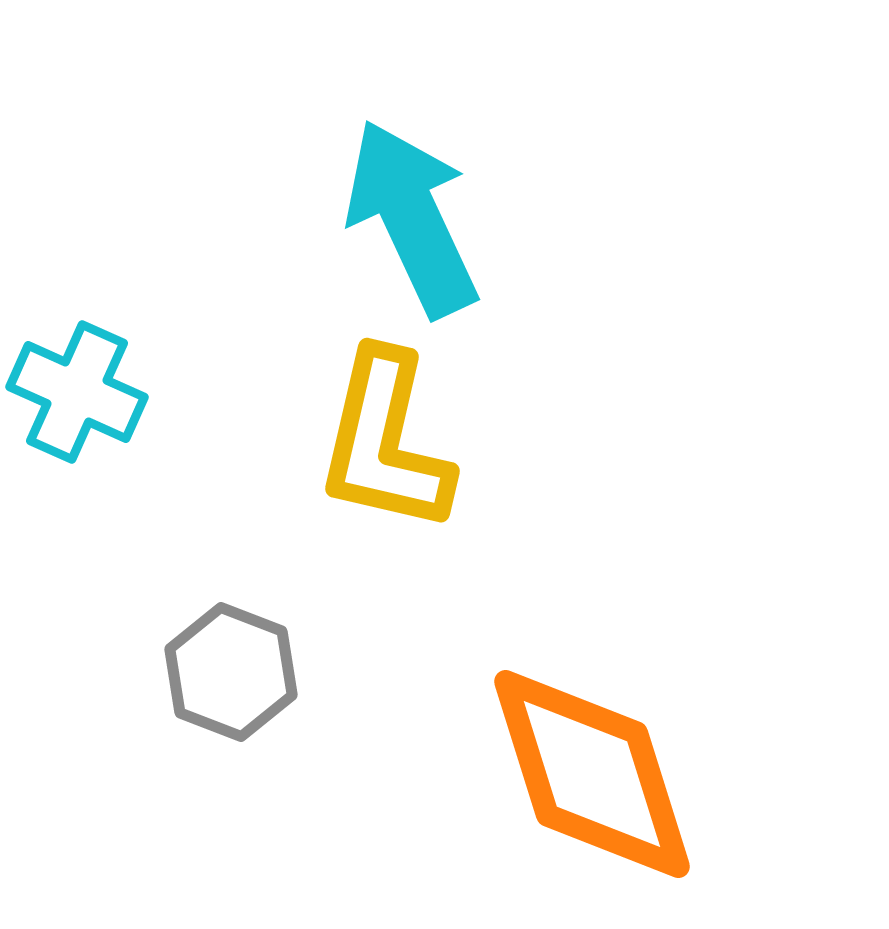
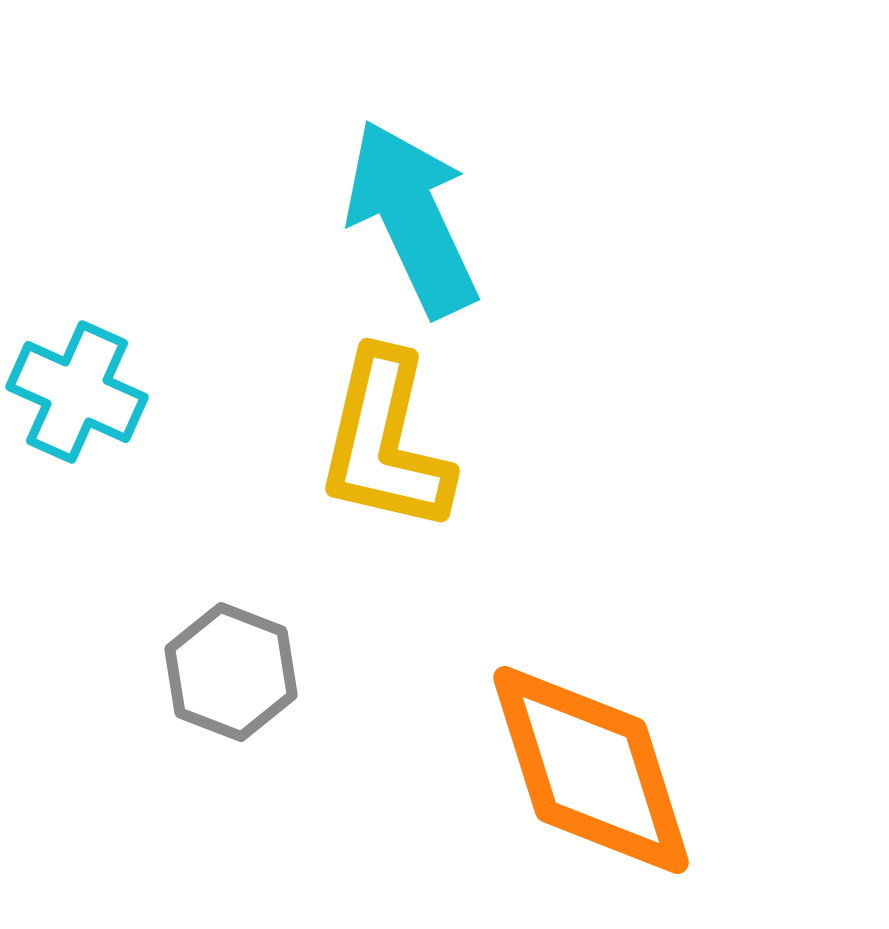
orange diamond: moved 1 px left, 4 px up
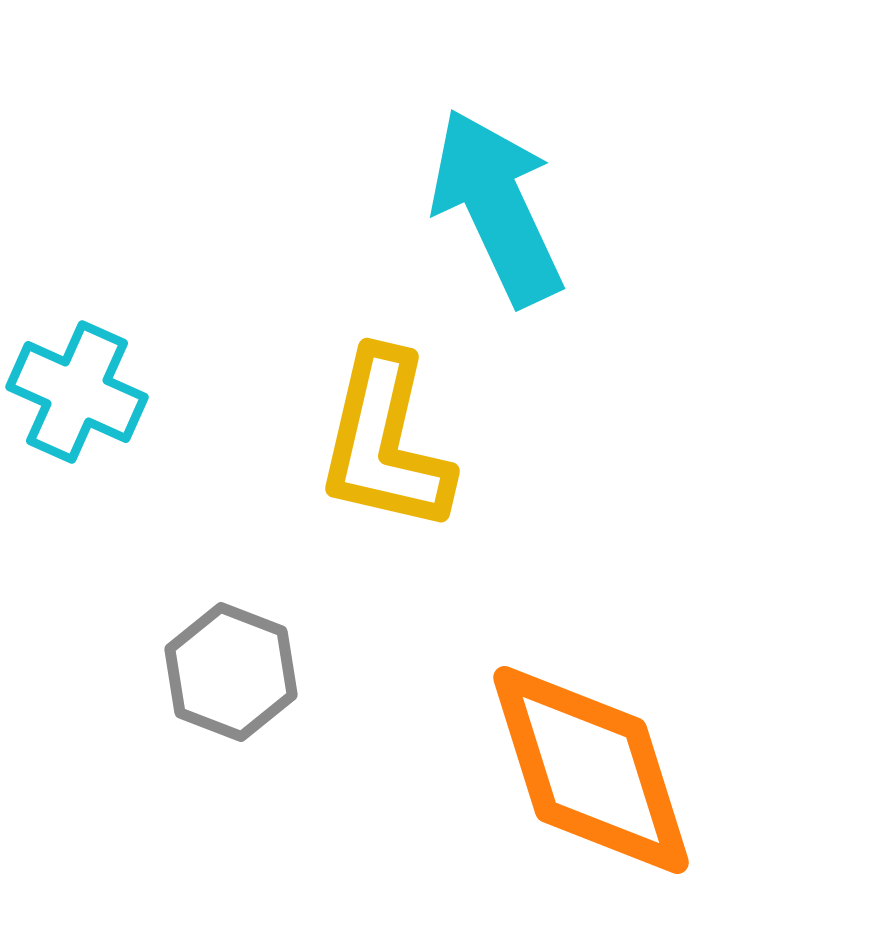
cyan arrow: moved 85 px right, 11 px up
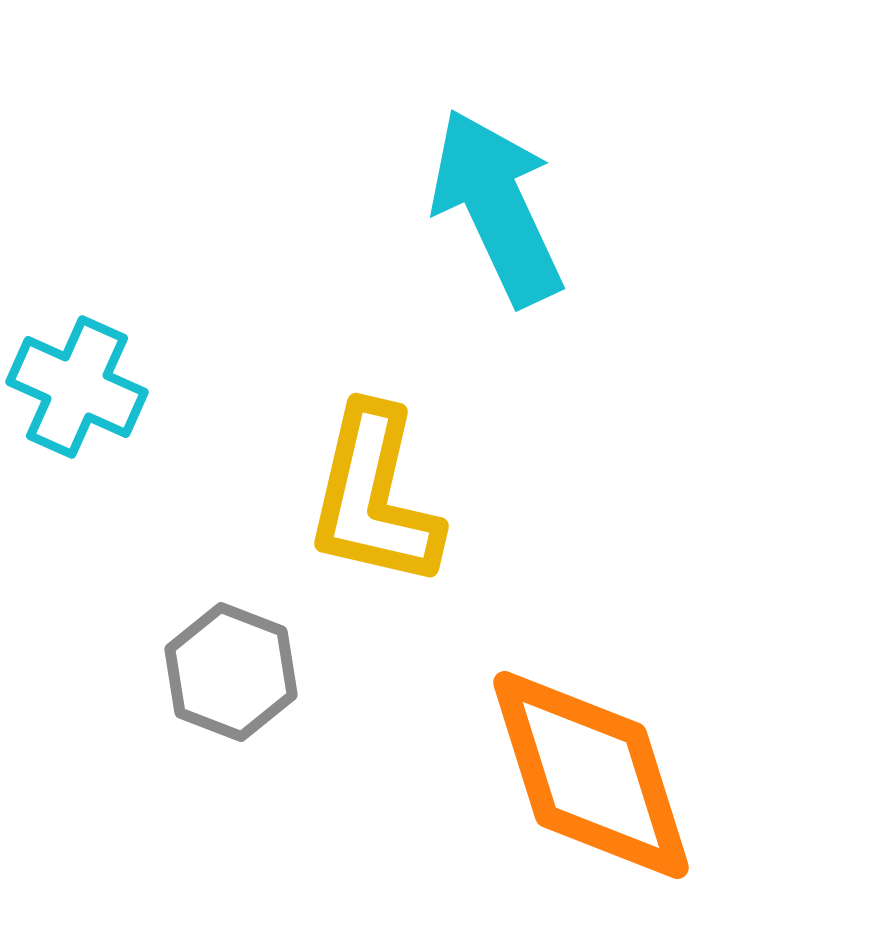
cyan cross: moved 5 px up
yellow L-shape: moved 11 px left, 55 px down
orange diamond: moved 5 px down
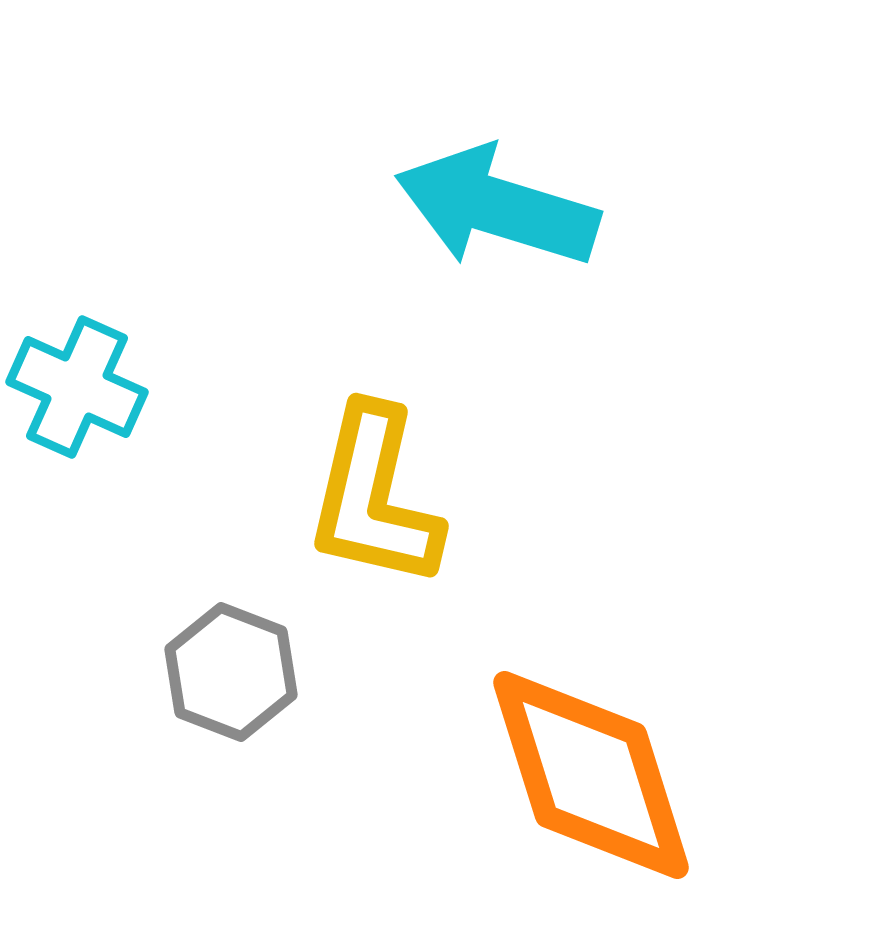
cyan arrow: rotated 48 degrees counterclockwise
